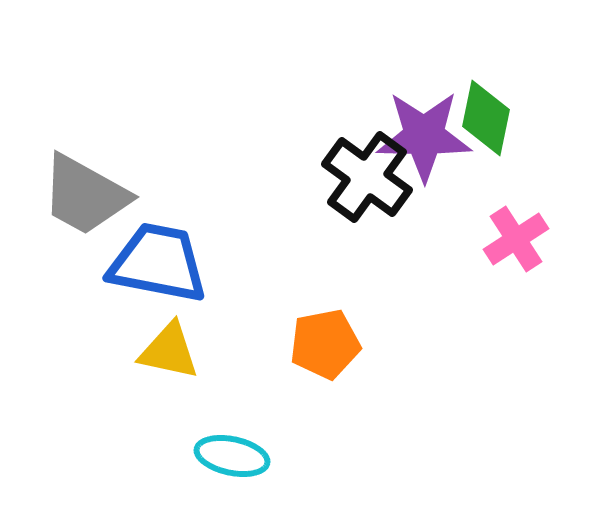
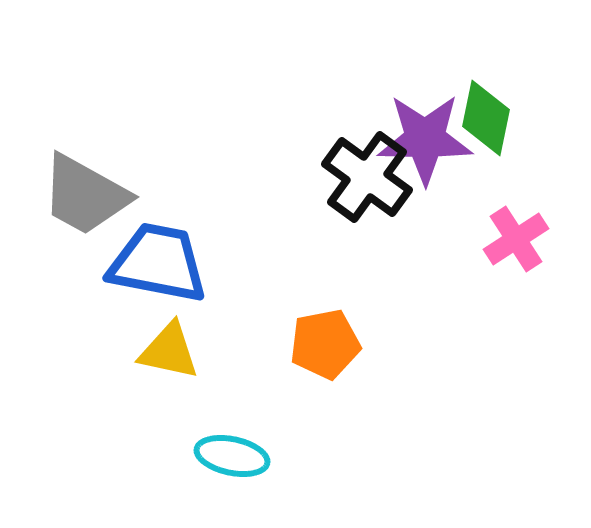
purple star: moved 1 px right, 3 px down
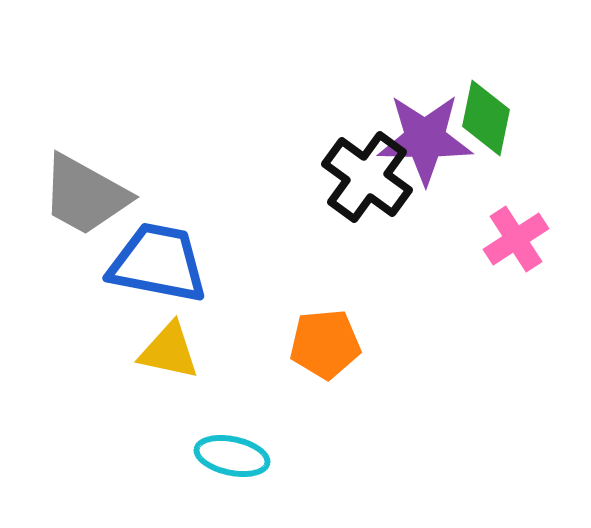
orange pentagon: rotated 6 degrees clockwise
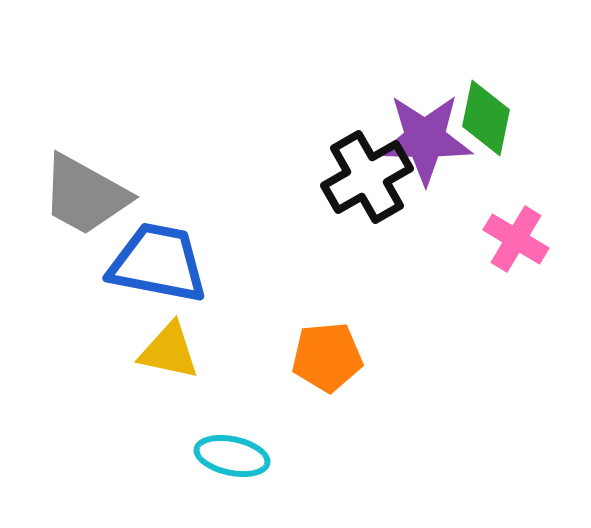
black cross: rotated 24 degrees clockwise
pink cross: rotated 26 degrees counterclockwise
orange pentagon: moved 2 px right, 13 px down
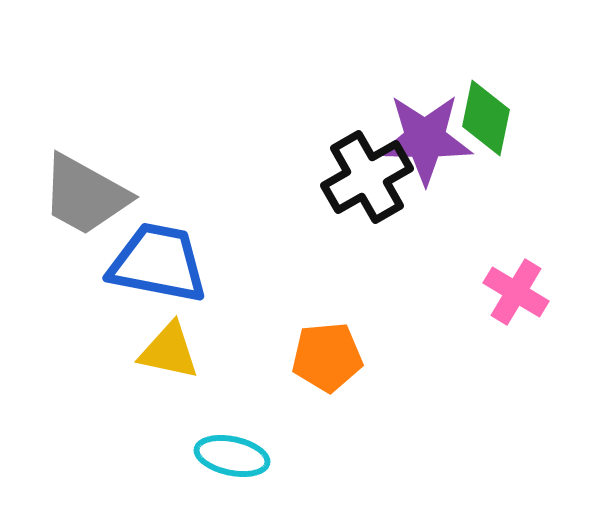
pink cross: moved 53 px down
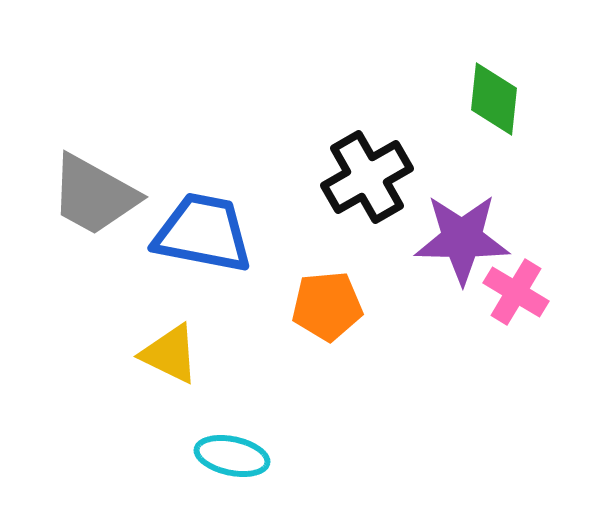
green diamond: moved 8 px right, 19 px up; rotated 6 degrees counterclockwise
purple star: moved 37 px right, 100 px down
gray trapezoid: moved 9 px right
blue trapezoid: moved 45 px right, 30 px up
yellow triangle: moved 1 px right, 3 px down; rotated 14 degrees clockwise
orange pentagon: moved 51 px up
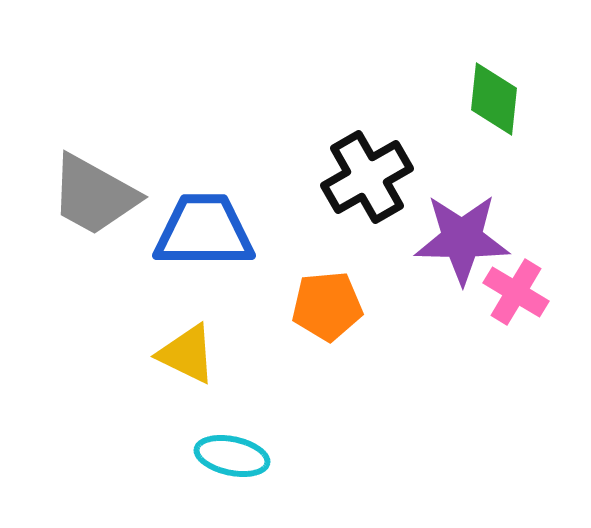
blue trapezoid: moved 1 px right, 2 px up; rotated 11 degrees counterclockwise
yellow triangle: moved 17 px right
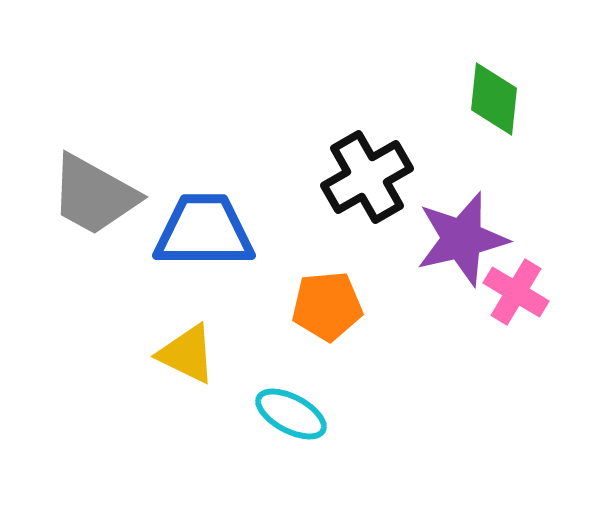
purple star: rotated 14 degrees counterclockwise
cyan ellipse: moved 59 px right, 42 px up; rotated 16 degrees clockwise
